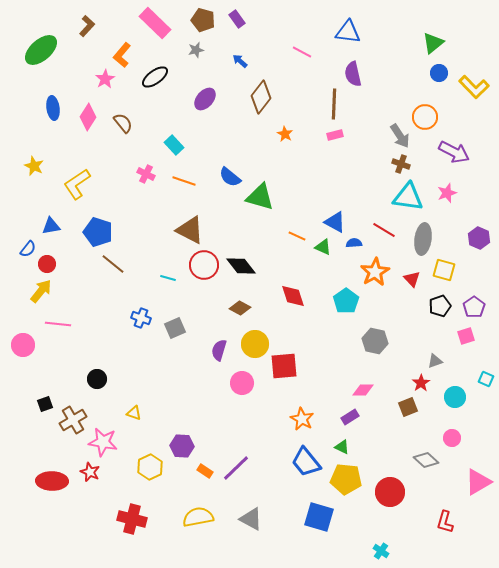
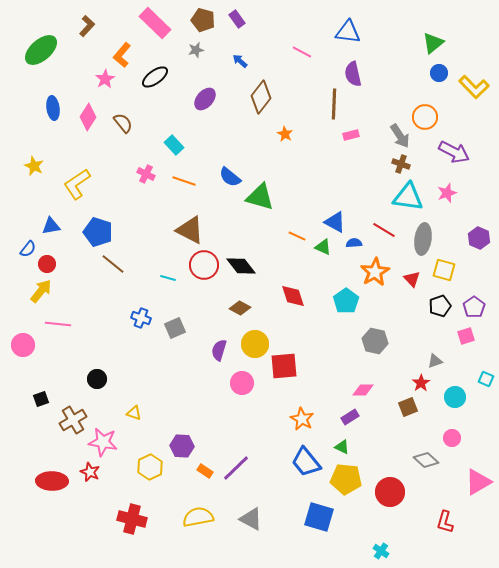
pink rectangle at (335, 135): moved 16 px right
black square at (45, 404): moved 4 px left, 5 px up
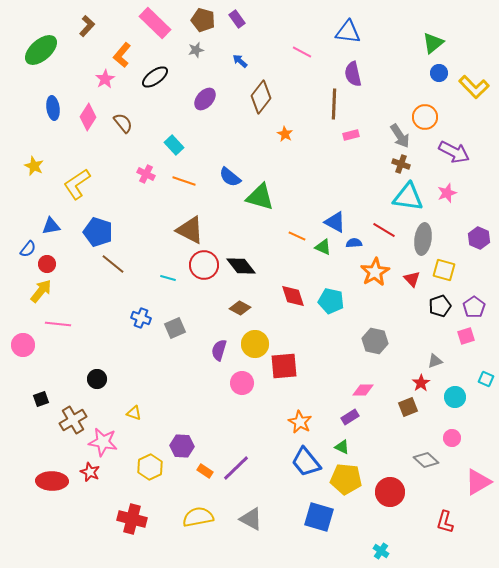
cyan pentagon at (346, 301): moved 15 px left; rotated 25 degrees counterclockwise
orange star at (302, 419): moved 2 px left, 3 px down
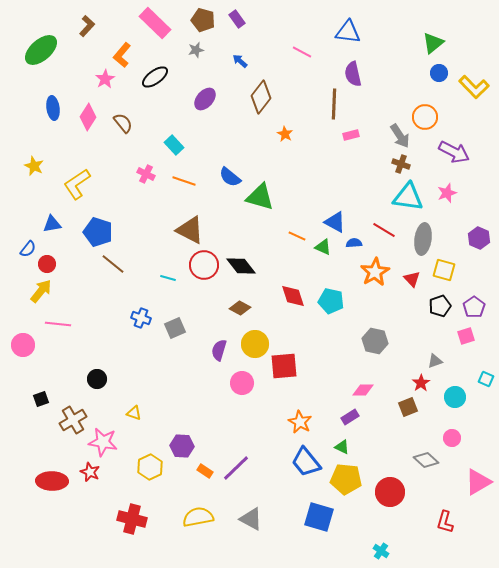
blue triangle at (51, 226): moved 1 px right, 2 px up
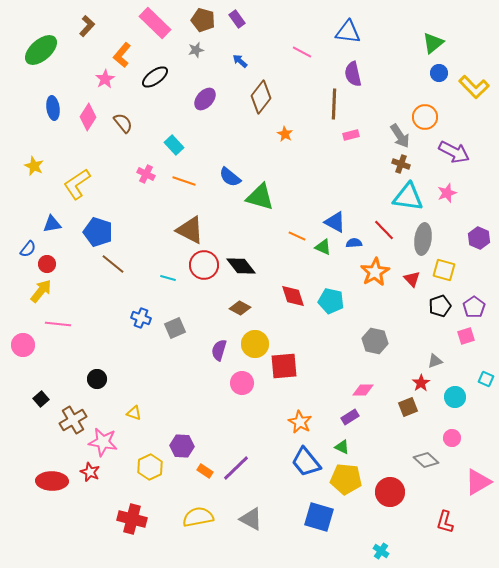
red line at (384, 230): rotated 15 degrees clockwise
black square at (41, 399): rotated 21 degrees counterclockwise
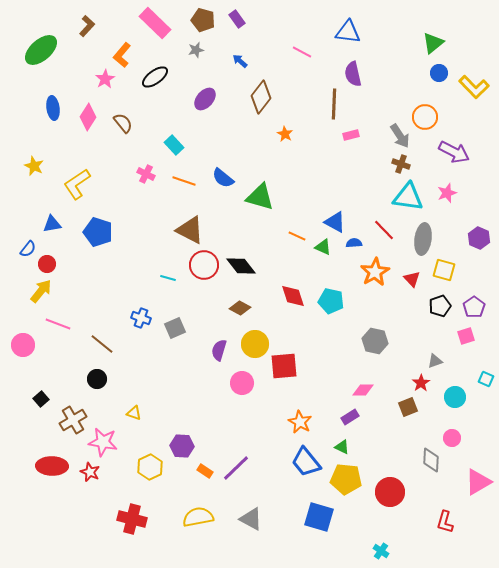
blue semicircle at (230, 177): moved 7 px left, 1 px down
brown line at (113, 264): moved 11 px left, 80 px down
pink line at (58, 324): rotated 15 degrees clockwise
gray diamond at (426, 460): moved 5 px right; rotated 50 degrees clockwise
red ellipse at (52, 481): moved 15 px up
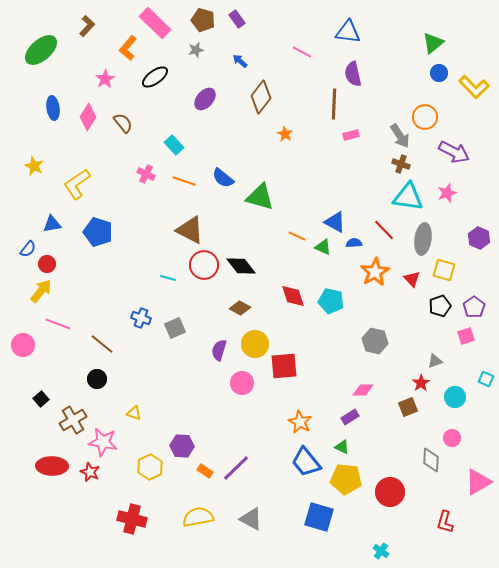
orange L-shape at (122, 55): moved 6 px right, 7 px up
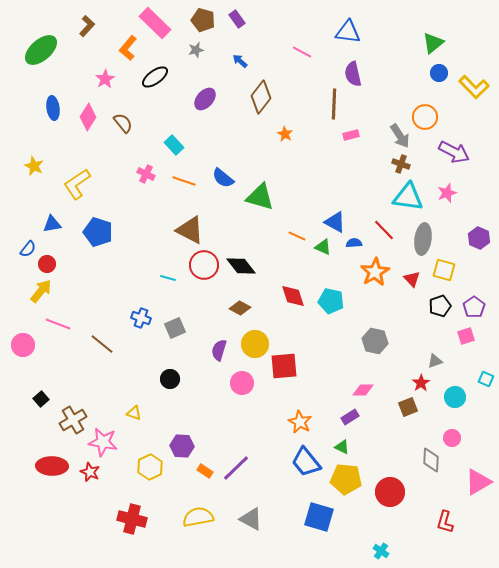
black circle at (97, 379): moved 73 px right
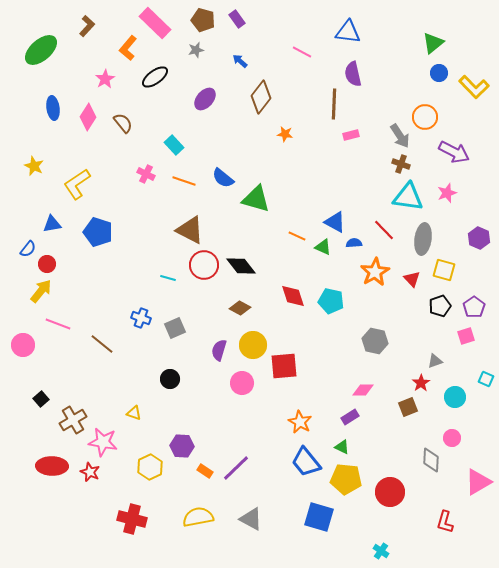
orange star at (285, 134): rotated 21 degrees counterclockwise
green triangle at (260, 197): moved 4 px left, 2 px down
yellow circle at (255, 344): moved 2 px left, 1 px down
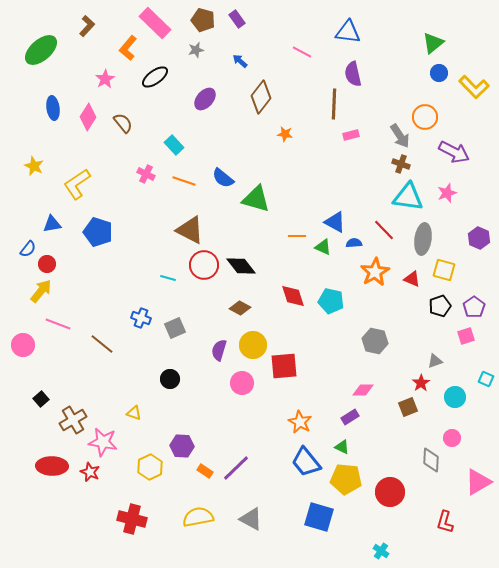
orange line at (297, 236): rotated 24 degrees counterclockwise
red triangle at (412, 279): rotated 24 degrees counterclockwise
